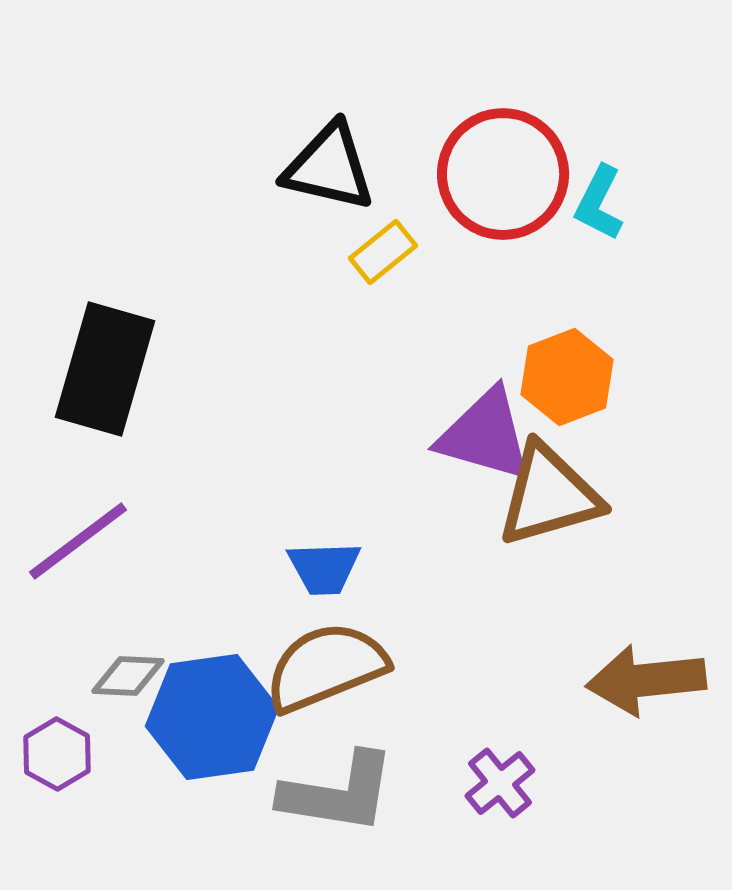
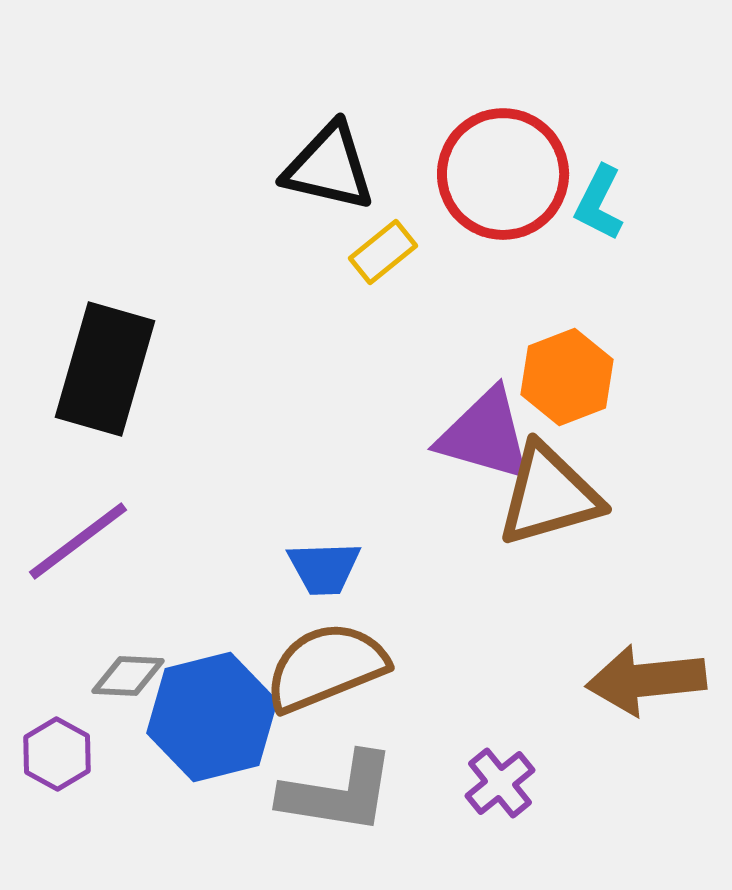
blue hexagon: rotated 6 degrees counterclockwise
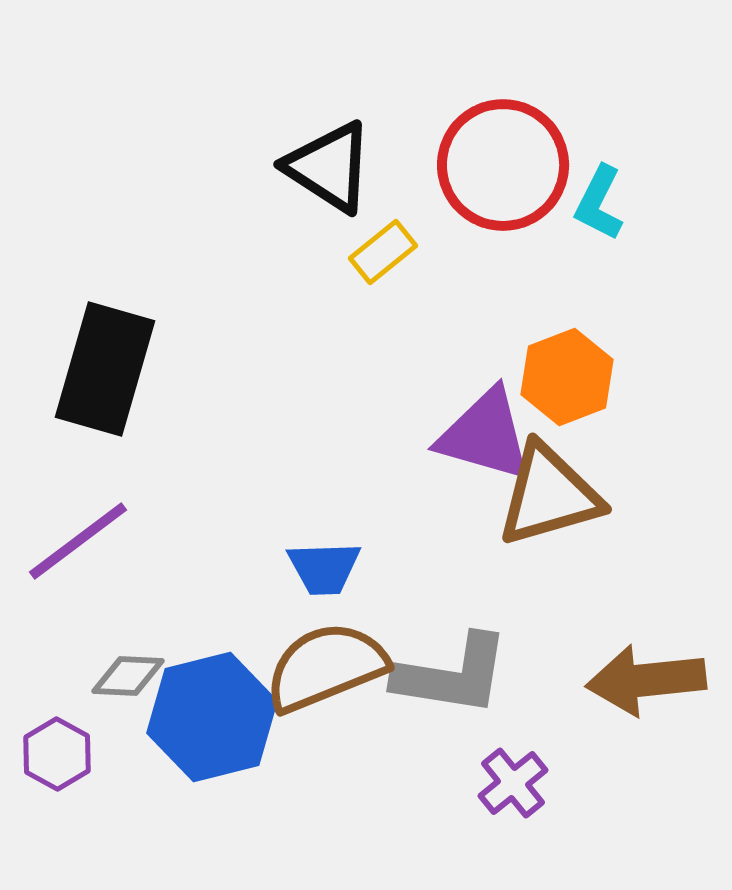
black triangle: rotated 20 degrees clockwise
red circle: moved 9 px up
purple cross: moved 13 px right
gray L-shape: moved 114 px right, 118 px up
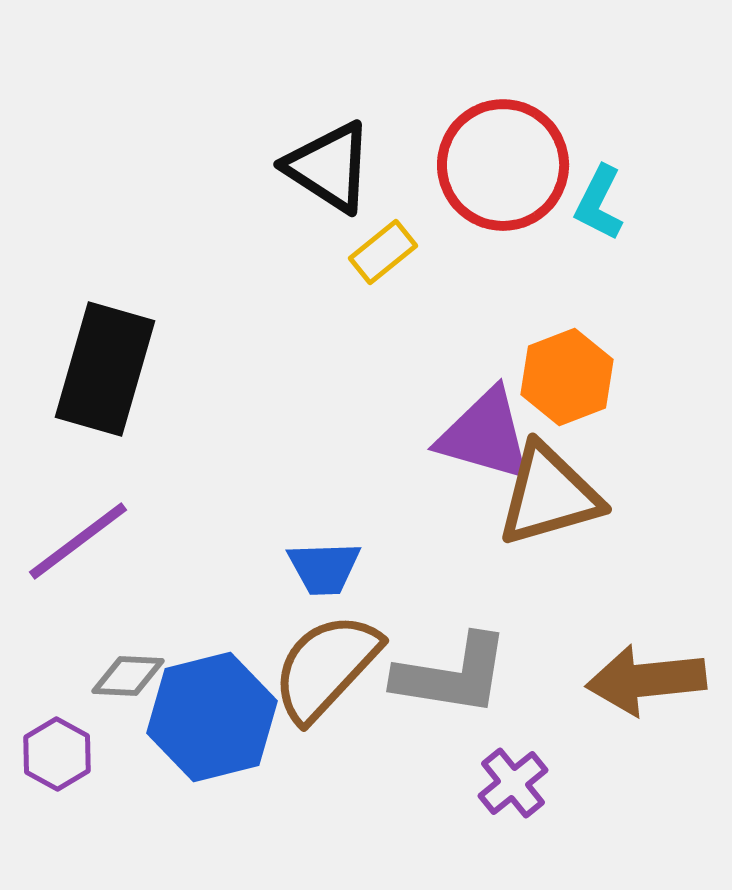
brown semicircle: rotated 25 degrees counterclockwise
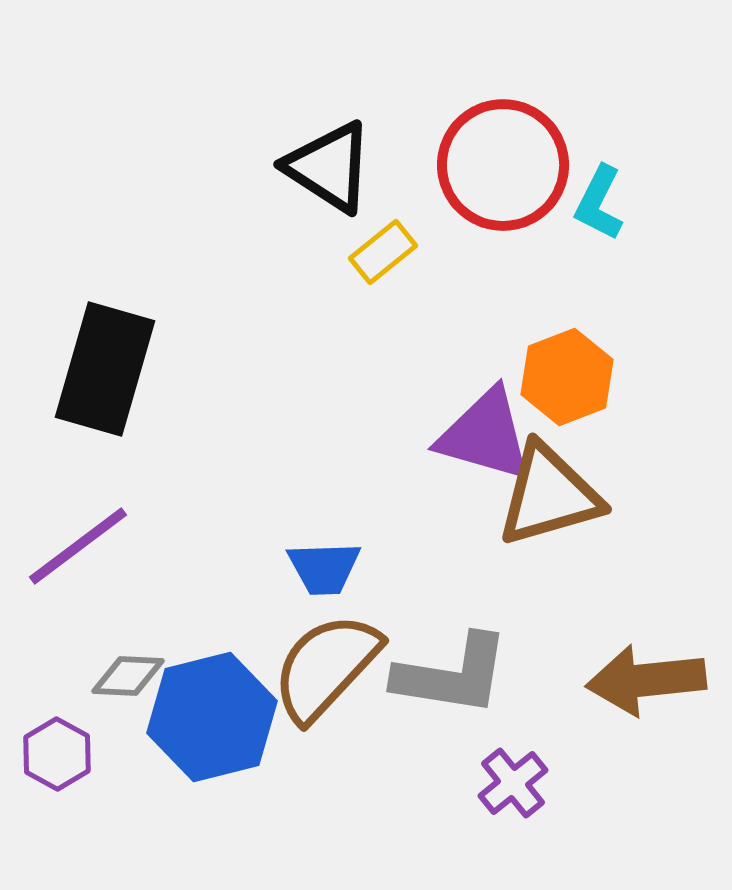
purple line: moved 5 px down
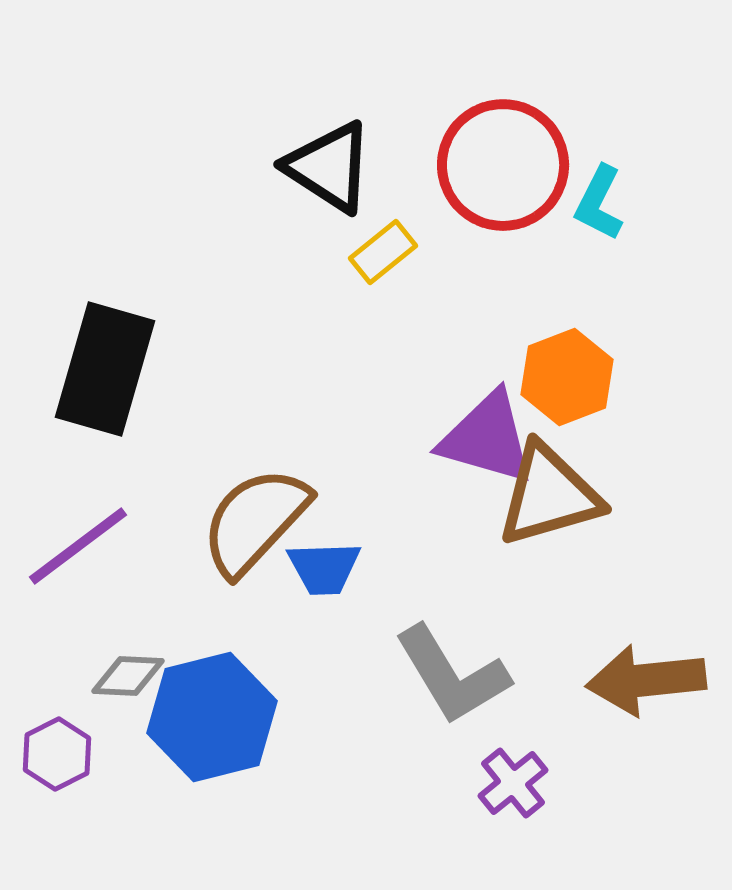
purple triangle: moved 2 px right, 3 px down
brown semicircle: moved 71 px left, 146 px up
gray L-shape: rotated 50 degrees clockwise
purple hexagon: rotated 4 degrees clockwise
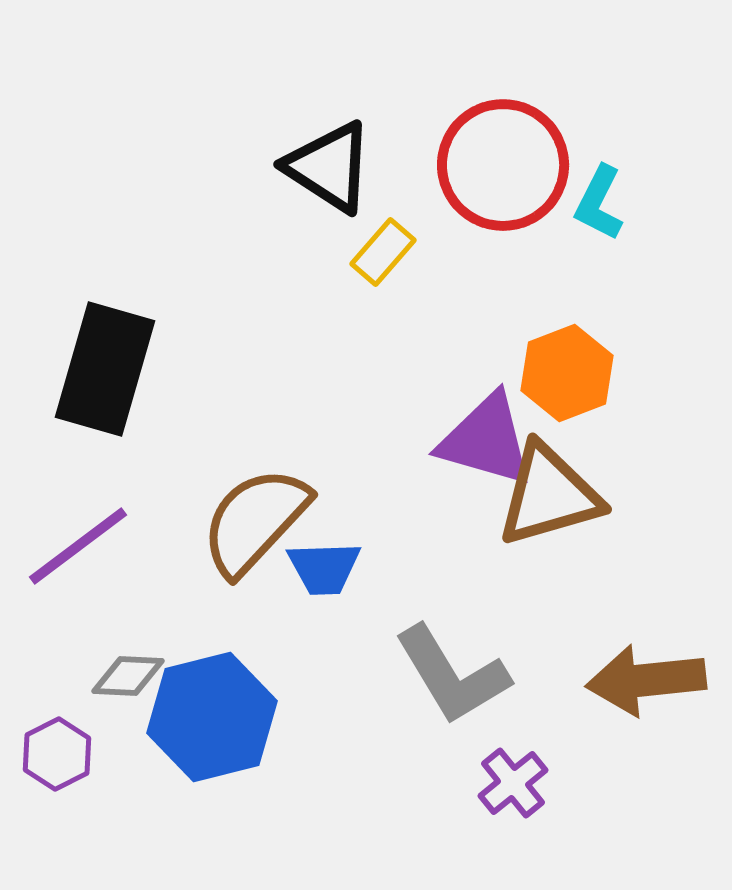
yellow rectangle: rotated 10 degrees counterclockwise
orange hexagon: moved 4 px up
purple triangle: moved 1 px left, 2 px down
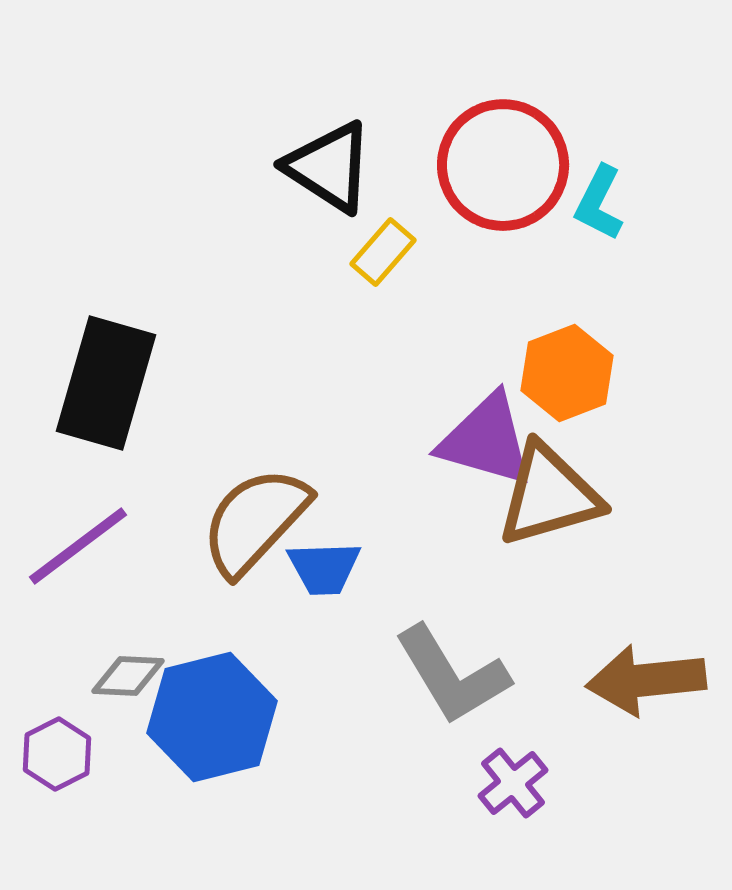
black rectangle: moved 1 px right, 14 px down
